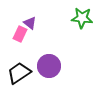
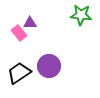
green star: moved 1 px left, 3 px up
purple triangle: rotated 40 degrees counterclockwise
pink rectangle: moved 1 px left, 1 px up; rotated 63 degrees counterclockwise
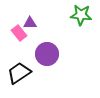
purple circle: moved 2 px left, 12 px up
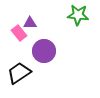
green star: moved 3 px left
purple circle: moved 3 px left, 3 px up
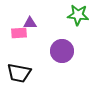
pink rectangle: rotated 56 degrees counterclockwise
purple circle: moved 18 px right
black trapezoid: rotated 135 degrees counterclockwise
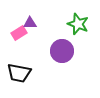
green star: moved 9 px down; rotated 15 degrees clockwise
pink rectangle: rotated 28 degrees counterclockwise
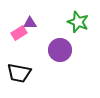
green star: moved 2 px up
purple circle: moved 2 px left, 1 px up
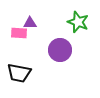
pink rectangle: rotated 35 degrees clockwise
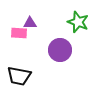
black trapezoid: moved 3 px down
